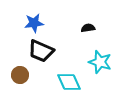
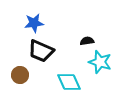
black semicircle: moved 1 px left, 13 px down
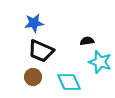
brown circle: moved 13 px right, 2 px down
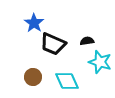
blue star: rotated 30 degrees counterclockwise
black trapezoid: moved 12 px right, 7 px up
cyan diamond: moved 2 px left, 1 px up
